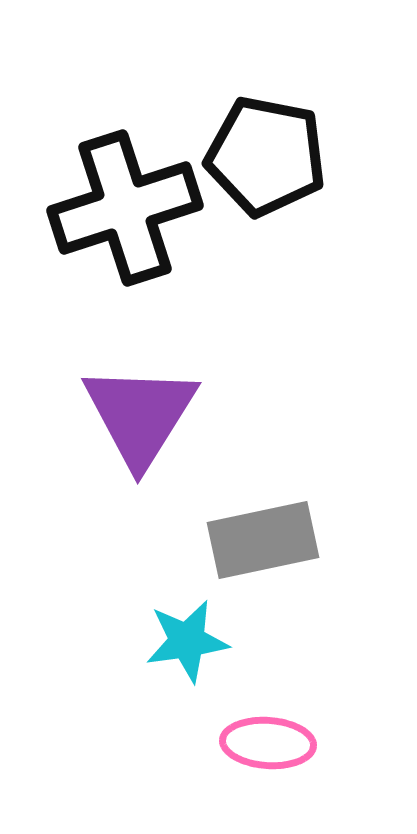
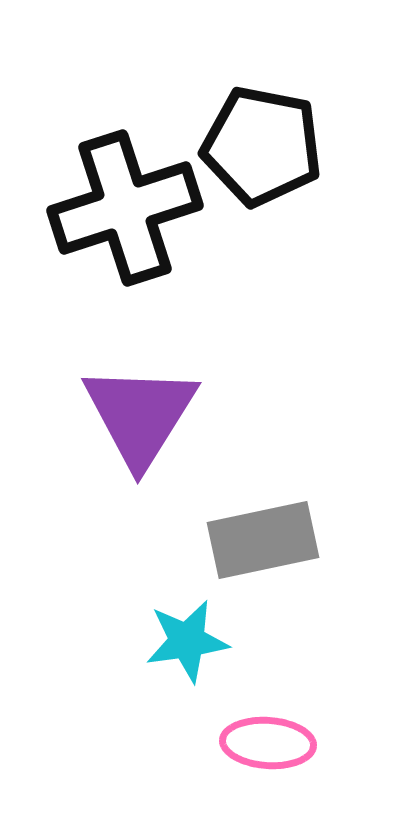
black pentagon: moved 4 px left, 10 px up
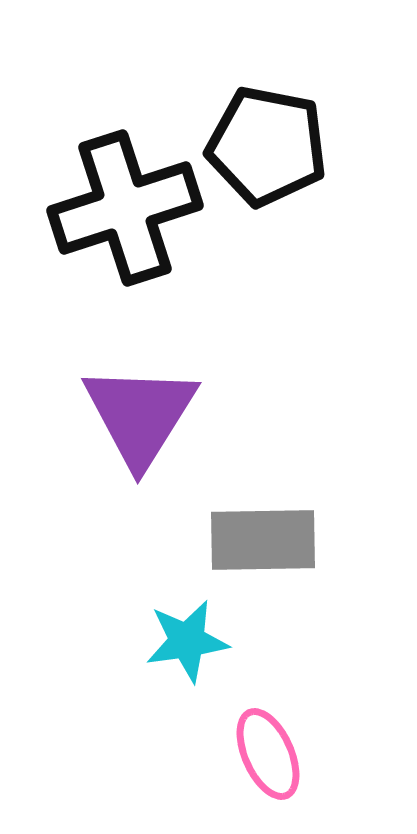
black pentagon: moved 5 px right
gray rectangle: rotated 11 degrees clockwise
pink ellipse: moved 11 px down; rotated 62 degrees clockwise
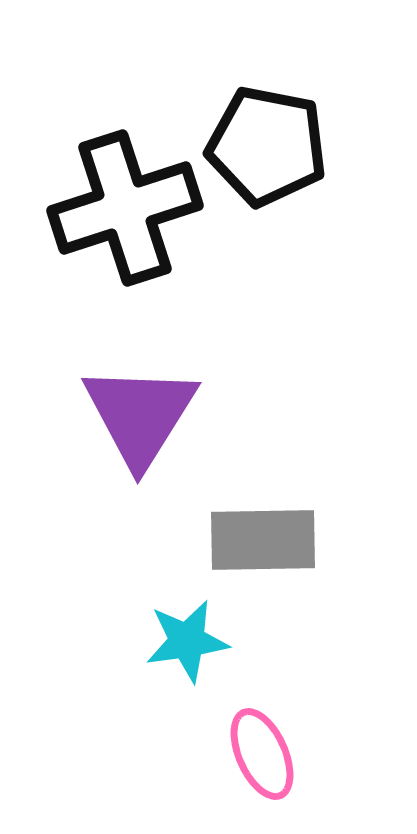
pink ellipse: moved 6 px left
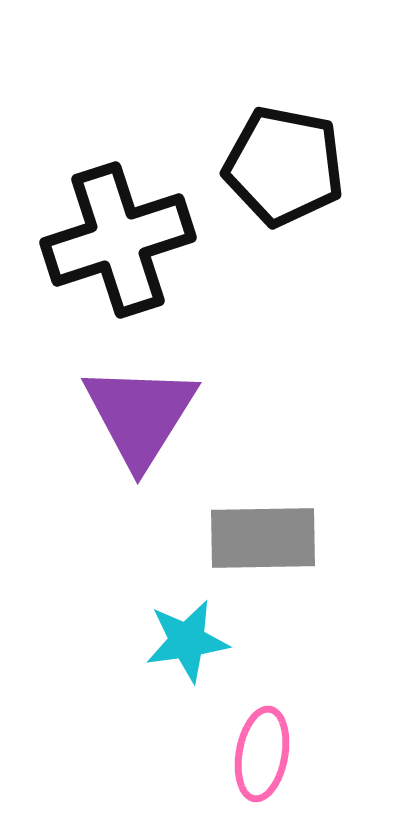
black pentagon: moved 17 px right, 20 px down
black cross: moved 7 px left, 32 px down
gray rectangle: moved 2 px up
pink ellipse: rotated 34 degrees clockwise
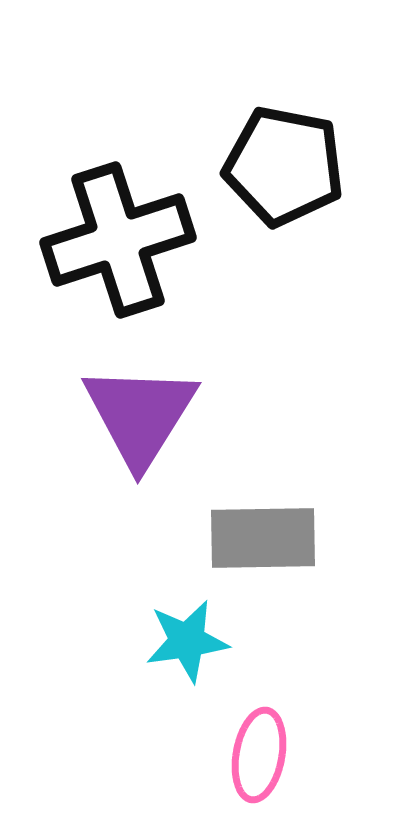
pink ellipse: moved 3 px left, 1 px down
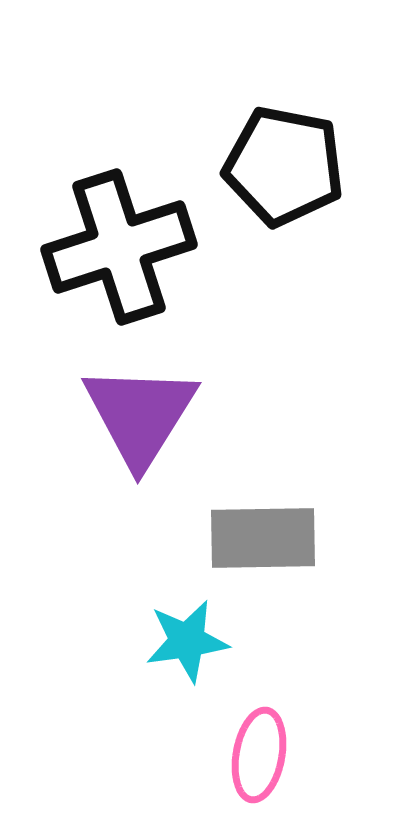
black cross: moved 1 px right, 7 px down
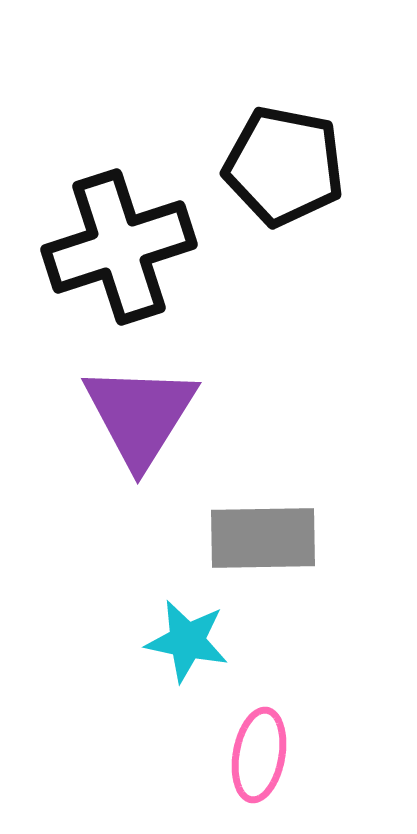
cyan star: rotated 20 degrees clockwise
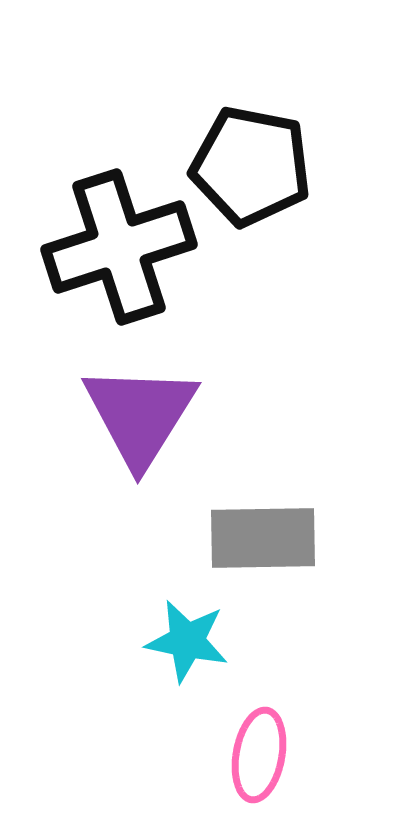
black pentagon: moved 33 px left
